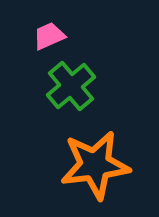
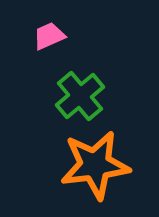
green cross: moved 9 px right, 10 px down
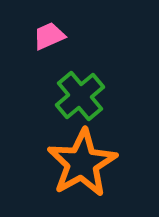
orange star: moved 13 px left, 2 px up; rotated 22 degrees counterclockwise
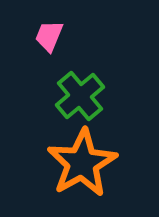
pink trapezoid: rotated 44 degrees counterclockwise
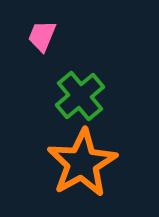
pink trapezoid: moved 7 px left
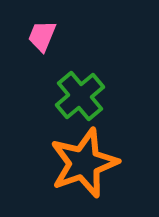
orange star: moved 2 px right; rotated 10 degrees clockwise
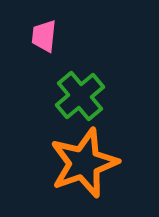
pink trapezoid: moved 2 px right; rotated 16 degrees counterclockwise
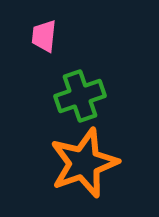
green cross: rotated 21 degrees clockwise
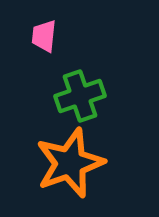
orange star: moved 14 px left
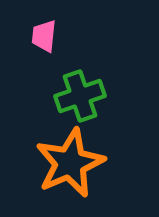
orange star: rotated 4 degrees counterclockwise
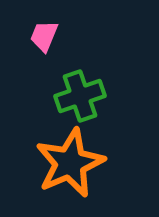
pink trapezoid: rotated 16 degrees clockwise
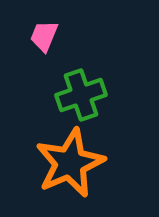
green cross: moved 1 px right, 1 px up
